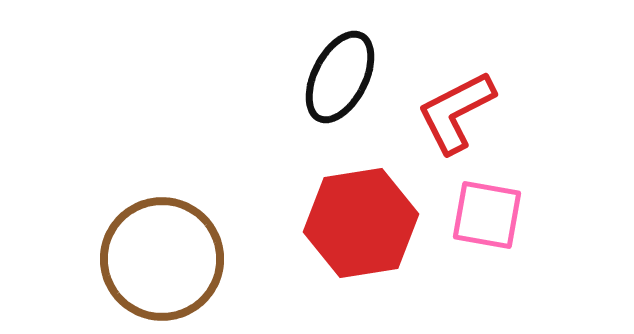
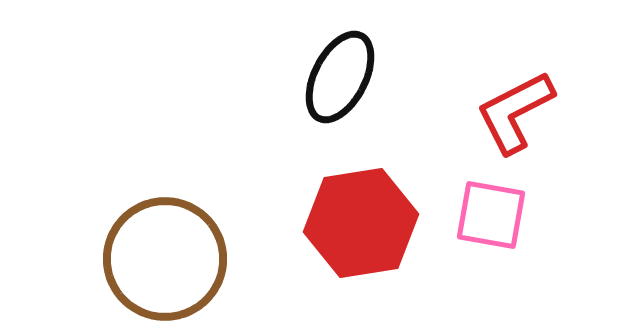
red L-shape: moved 59 px right
pink square: moved 4 px right
brown circle: moved 3 px right
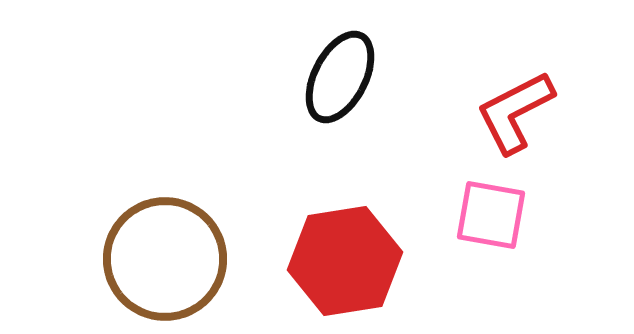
red hexagon: moved 16 px left, 38 px down
